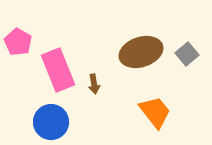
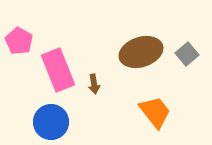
pink pentagon: moved 1 px right, 1 px up
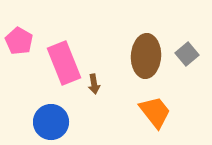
brown ellipse: moved 5 px right, 4 px down; rotated 69 degrees counterclockwise
pink rectangle: moved 6 px right, 7 px up
